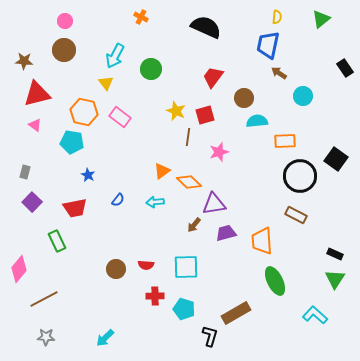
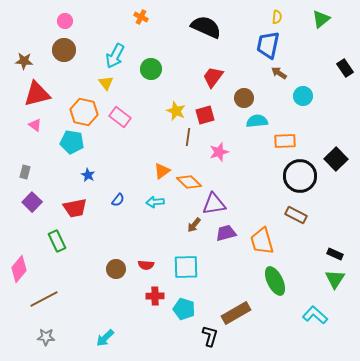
black square at (336, 159): rotated 10 degrees clockwise
orange trapezoid at (262, 241): rotated 12 degrees counterclockwise
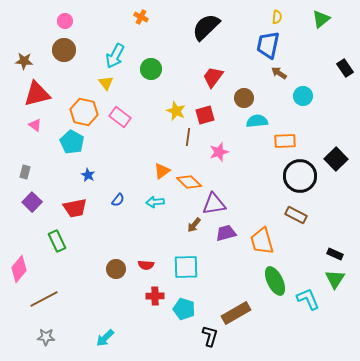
black semicircle at (206, 27): rotated 68 degrees counterclockwise
cyan pentagon at (72, 142): rotated 20 degrees clockwise
cyan L-shape at (315, 315): moved 7 px left, 16 px up; rotated 25 degrees clockwise
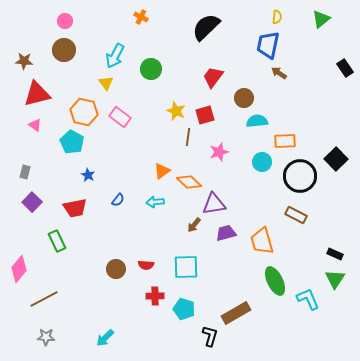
cyan circle at (303, 96): moved 41 px left, 66 px down
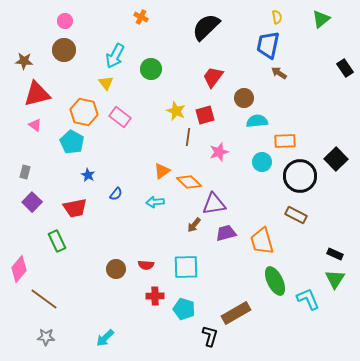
yellow semicircle at (277, 17): rotated 16 degrees counterclockwise
blue semicircle at (118, 200): moved 2 px left, 6 px up
brown line at (44, 299): rotated 64 degrees clockwise
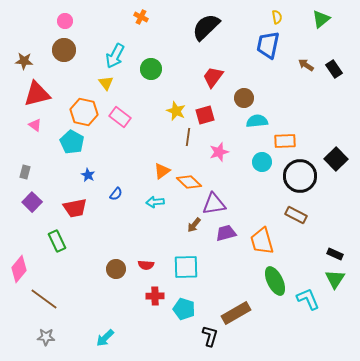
black rectangle at (345, 68): moved 11 px left, 1 px down
brown arrow at (279, 73): moved 27 px right, 8 px up
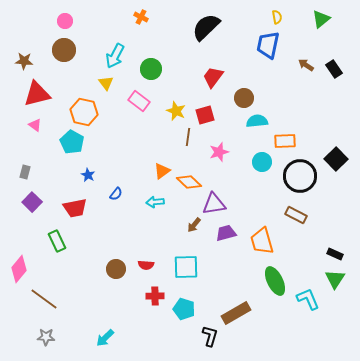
pink rectangle at (120, 117): moved 19 px right, 16 px up
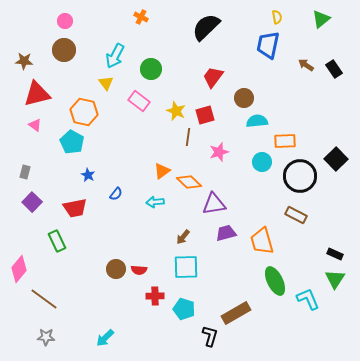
brown arrow at (194, 225): moved 11 px left, 12 px down
red semicircle at (146, 265): moved 7 px left, 5 px down
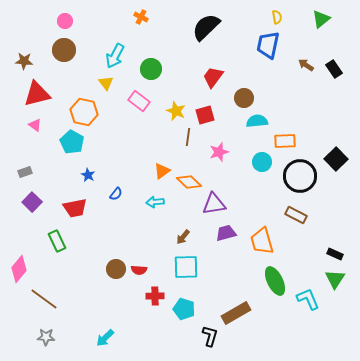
gray rectangle at (25, 172): rotated 56 degrees clockwise
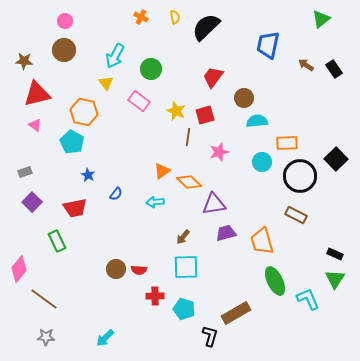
yellow semicircle at (277, 17): moved 102 px left
orange rectangle at (285, 141): moved 2 px right, 2 px down
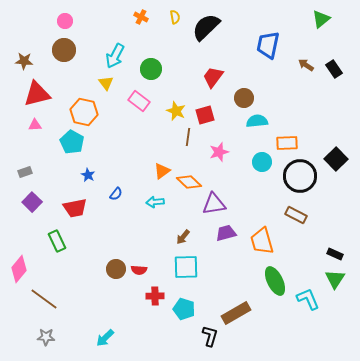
pink triangle at (35, 125): rotated 40 degrees counterclockwise
